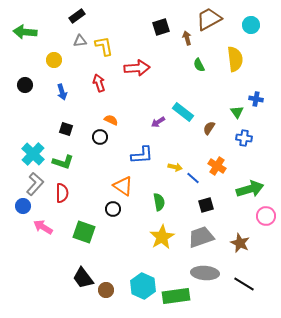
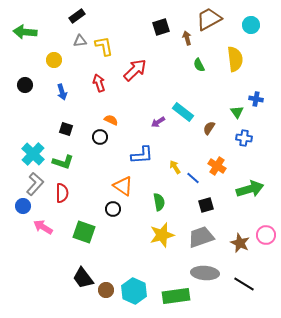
red arrow at (137, 68): moved 2 px left, 2 px down; rotated 40 degrees counterclockwise
yellow arrow at (175, 167): rotated 136 degrees counterclockwise
pink circle at (266, 216): moved 19 px down
yellow star at (162, 237): moved 2 px up; rotated 15 degrees clockwise
cyan hexagon at (143, 286): moved 9 px left, 5 px down
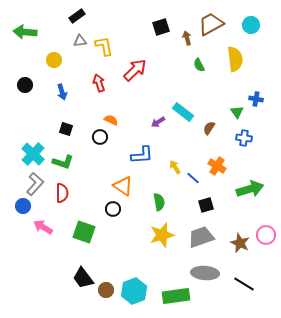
brown trapezoid at (209, 19): moved 2 px right, 5 px down
cyan hexagon at (134, 291): rotated 15 degrees clockwise
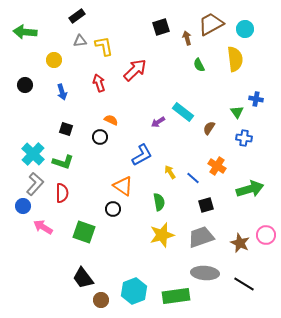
cyan circle at (251, 25): moved 6 px left, 4 px down
blue L-shape at (142, 155): rotated 25 degrees counterclockwise
yellow arrow at (175, 167): moved 5 px left, 5 px down
brown circle at (106, 290): moved 5 px left, 10 px down
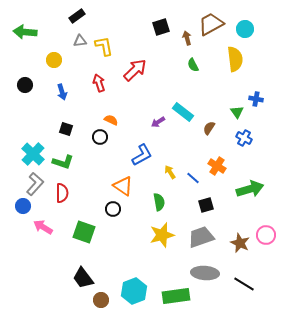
green semicircle at (199, 65): moved 6 px left
blue cross at (244, 138): rotated 21 degrees clockwise
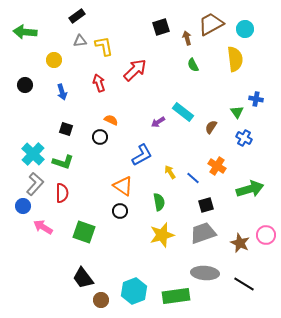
brown semicircle at (209, 128): moved 2 px right, 1 px up
black circle at (113, 209): moved 7 px right, 2 px down
gray trapezoid at (201, 237): moved 2 px right, 4 px up
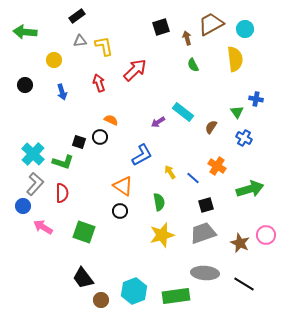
black square at (66, 129): moved 13 px right, 13 px down
